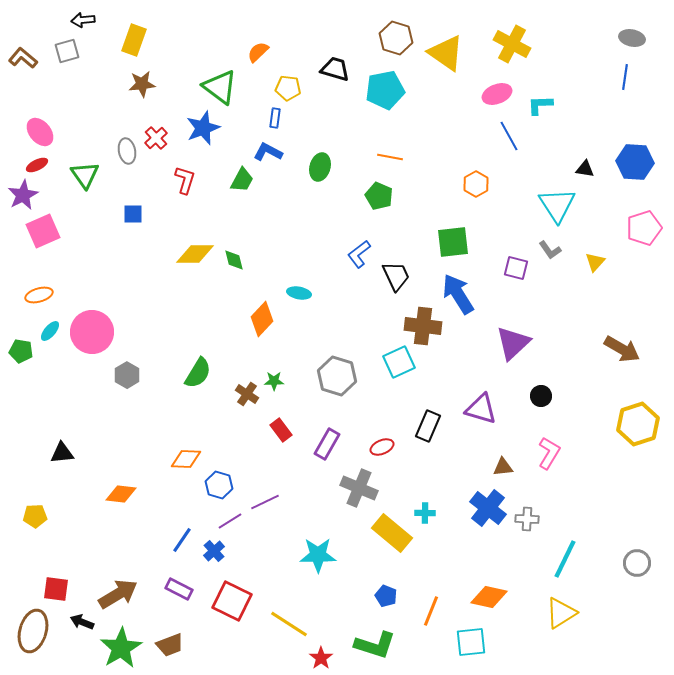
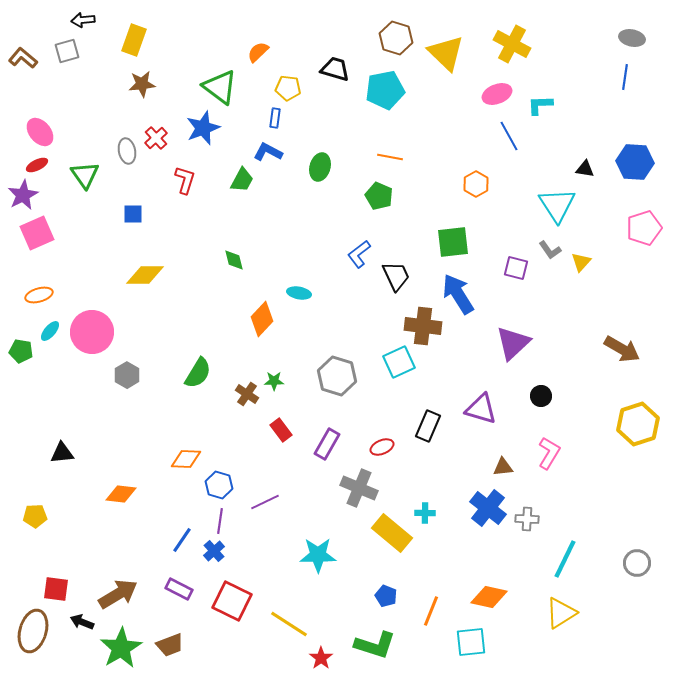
yellow triangle at (446, 53): rotated 9 degrees clockwise
pink square at (43, 231): moved 6 px left, 2 px down
yellow diamond at (195, 254): moved 50 px left, 21 px down
yellow triangle at (595, 262): moved 14 px left
purple line at (230, 521): moved 10 px left; rotated 50 degrees counterclockwise
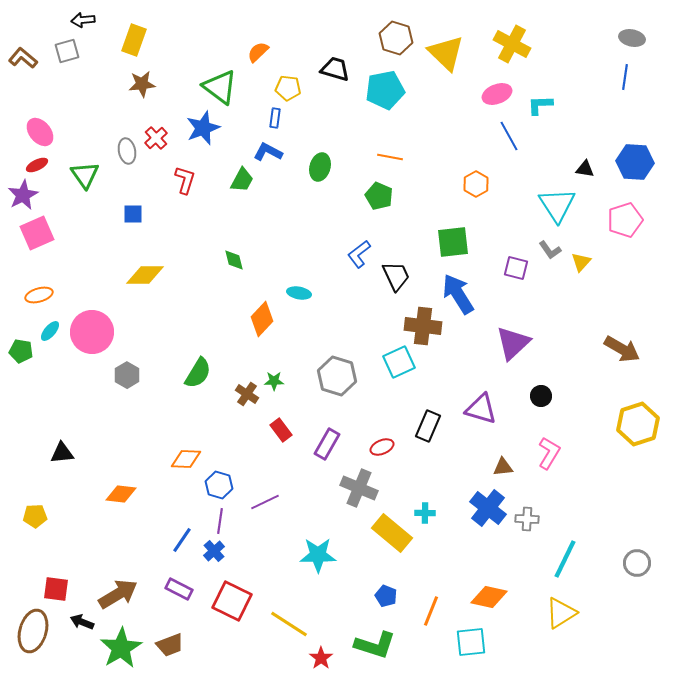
pink pentagon at (644, 228): moved 19 px left, 8 px up
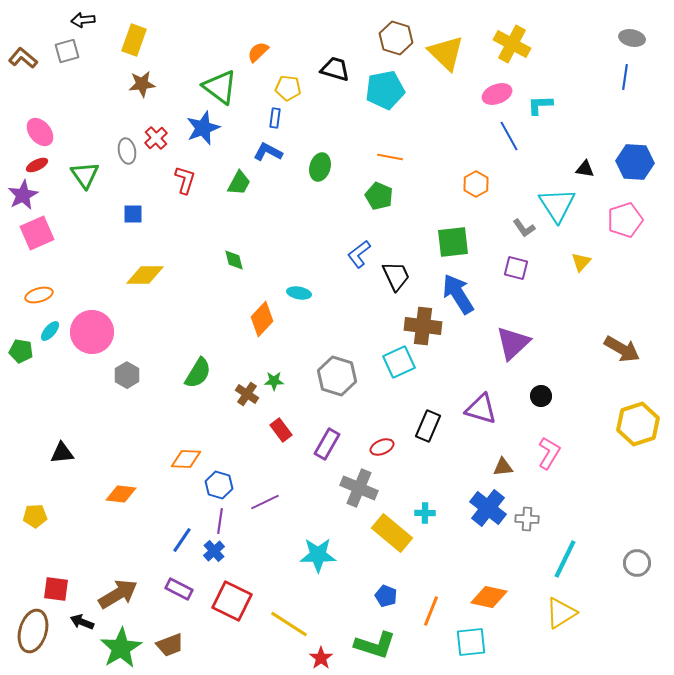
green trapezoid at (242, 180): moved 3 px left, 3 px down
gray L-shape at (550, 250): moved 26 px left, 22 px up
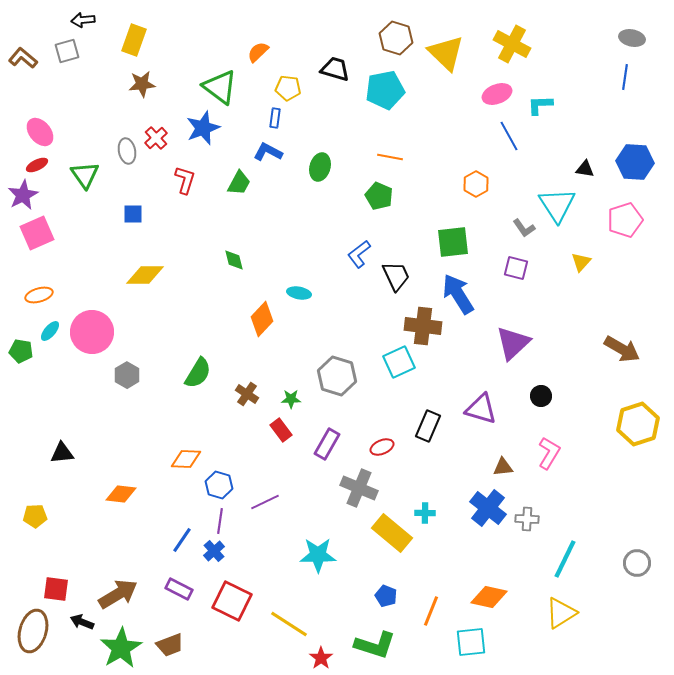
green star at (274, 381): moved 17 px right, 18 px down
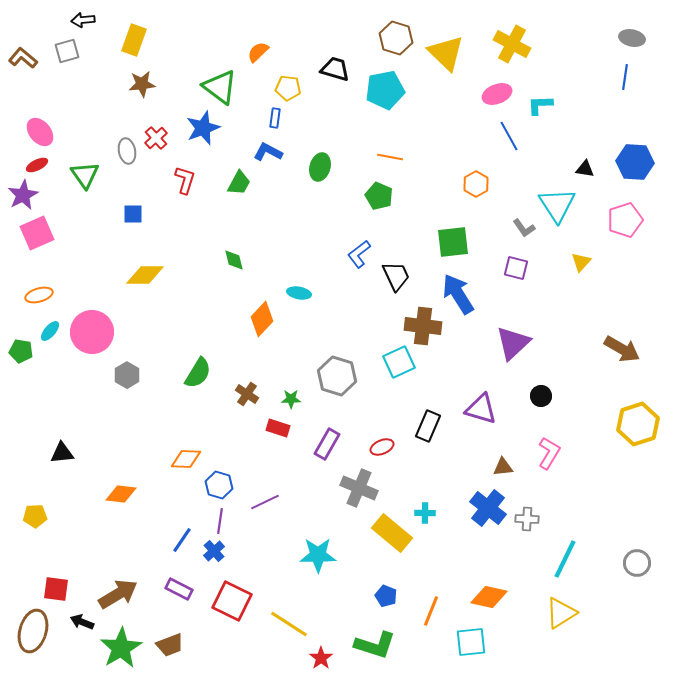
red rectangle at (281, 430): moved 3 px left, 2 px up; rotated 35 degrees counterclockwise
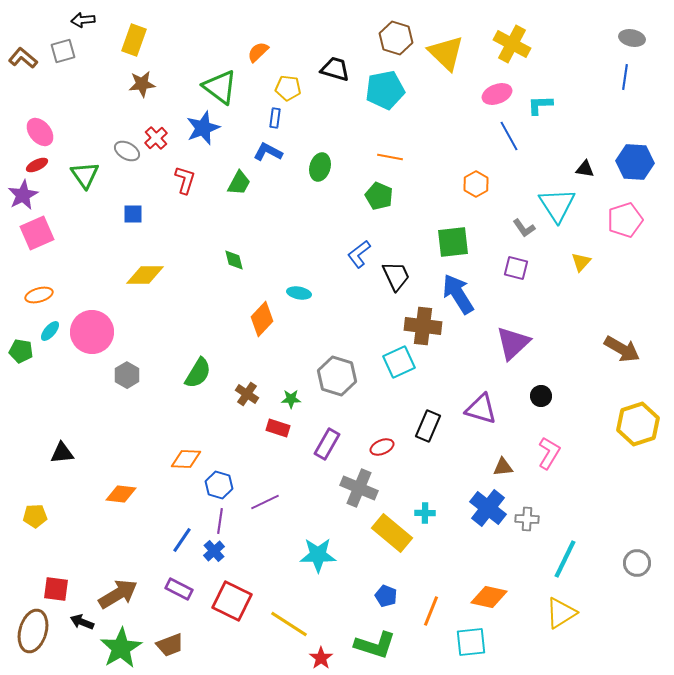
gray square at (67, 51): moved 4 px left
gray ellipse at (127, 151): rotated 50 degrees counterclockwise
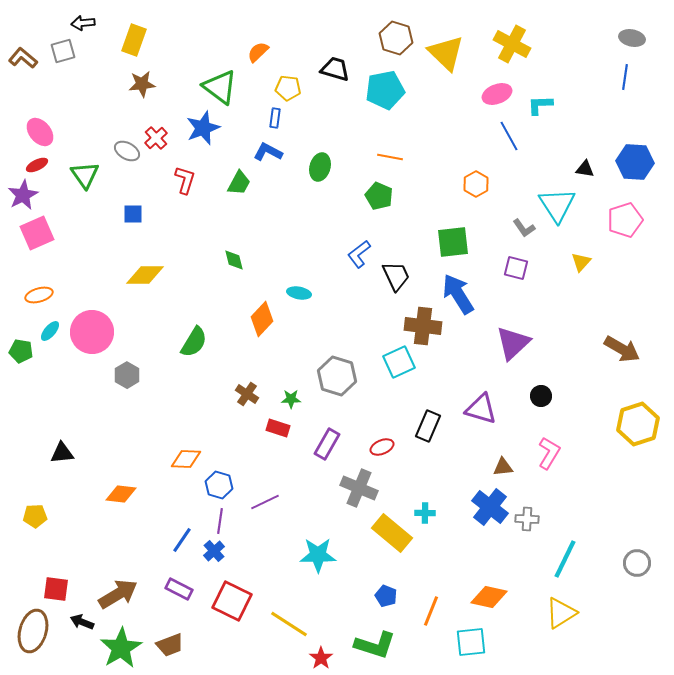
black arrow at (83, 20): moved 3 px down
green semicircle at (198, 373): moved 4 px left, 31 px up
blue cross at (488, 508): moved 2 px right, 1 px up
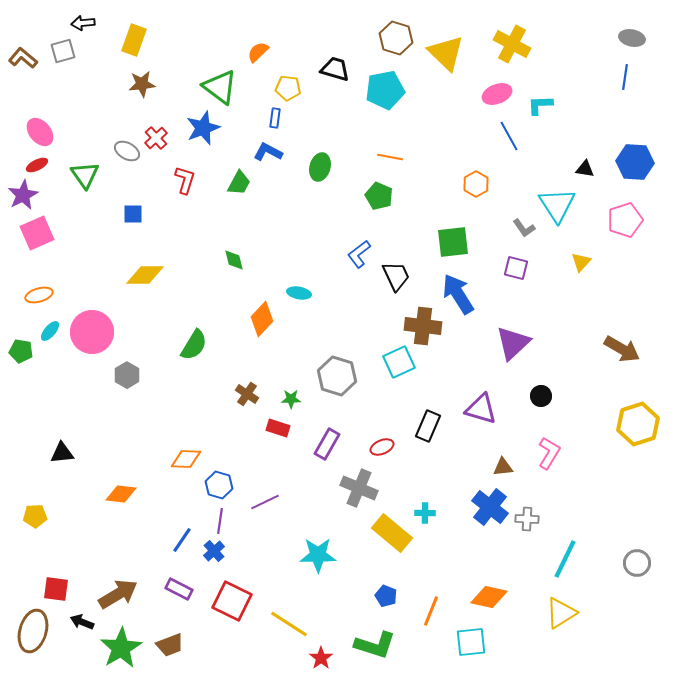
green semicircle at (194, 342): moved 3 px down
